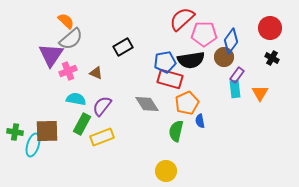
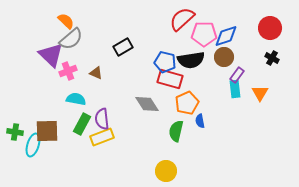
blue diamond: moved 5 px left, 5 px up; rotated 35 degrees clockwise
purple triangle: rotated 20 degrees counterclockwise
blue pentagon: rotated 25 degrees clockwise
purple semicircle: moved 13 px down; rotated 45 degrees counterclockwise
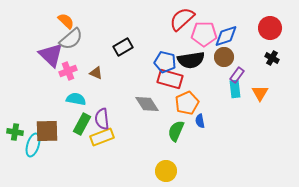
green semicircle: rotated 10 degrees clockwise
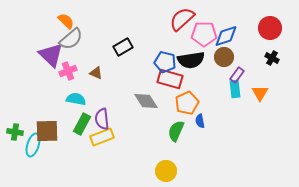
gray diamond: moved 1 px left, 3 px up
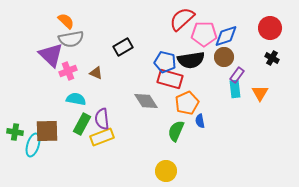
gray semicircle: rotated 30 degrees clockwise
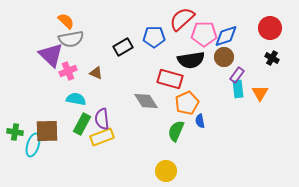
blue pentagon: moved 11 px left, 25 px up; rotated 15 degrees counterclockwise
cyan rectangle: moved 3 px right
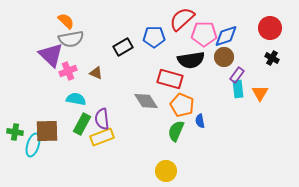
orange pentagon: moved 5 px left, 2 px down; rotated 25 degrees counterclockwise
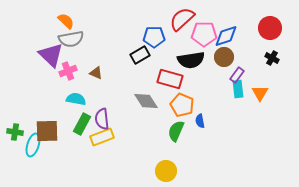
black rectangle: moved 17 px right, 8 px down
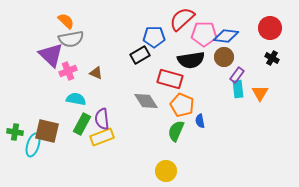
blue diamond: rotated 25 degrees clockwise
brown square: rotated 15 degrees clockwise
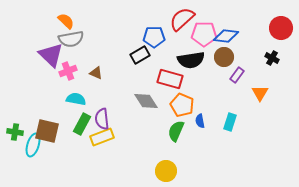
red circle: moved 11 px right
cyan rectangle: moved 8 px left, 33 px down; rotated 24 degrees clockwise
